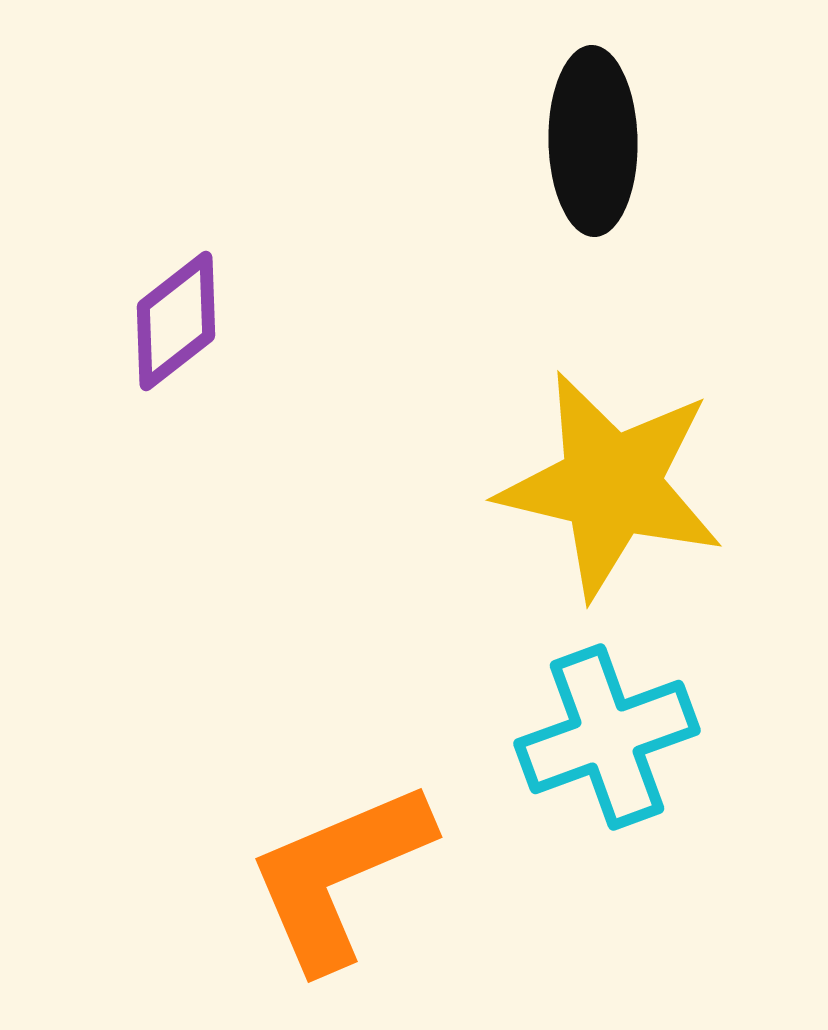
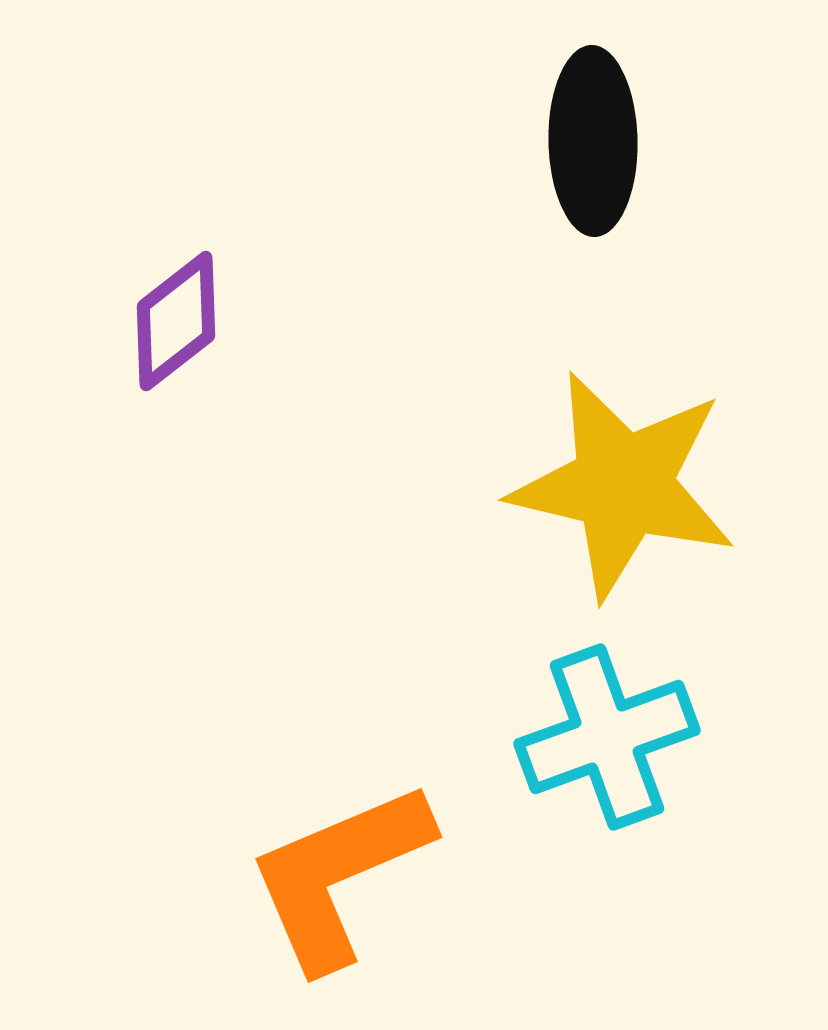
yellow star: moved 12 px right
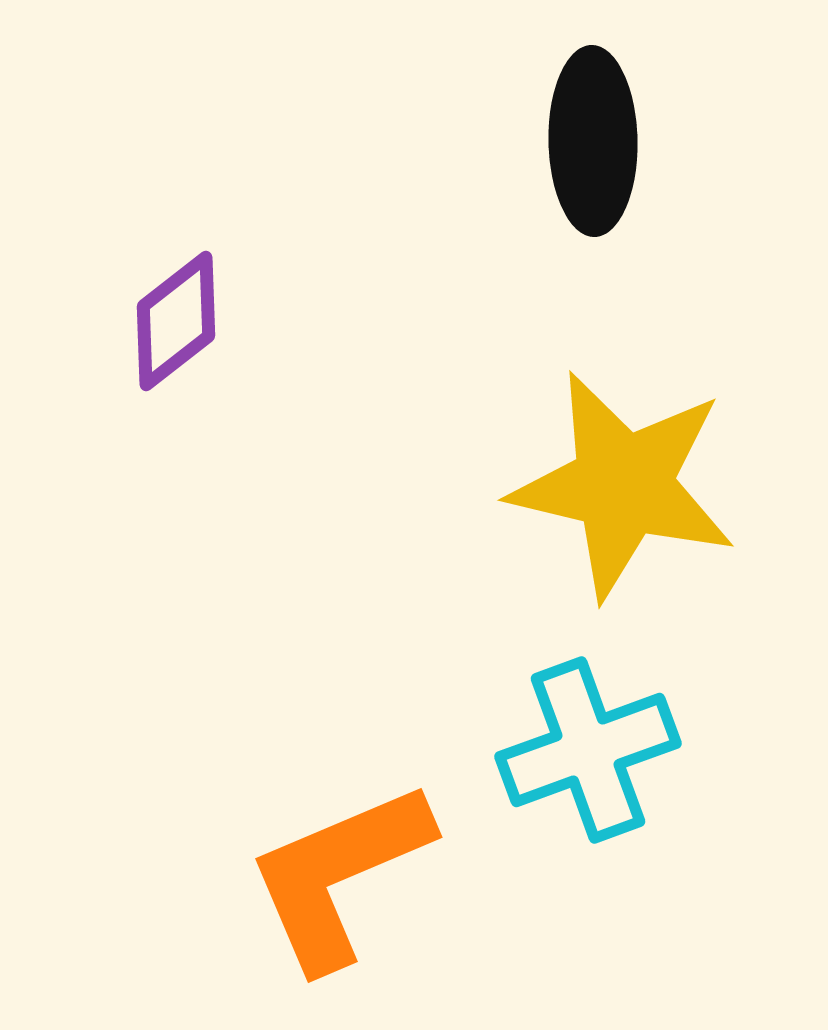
cyan cross: moved 19 px left, 13 px down
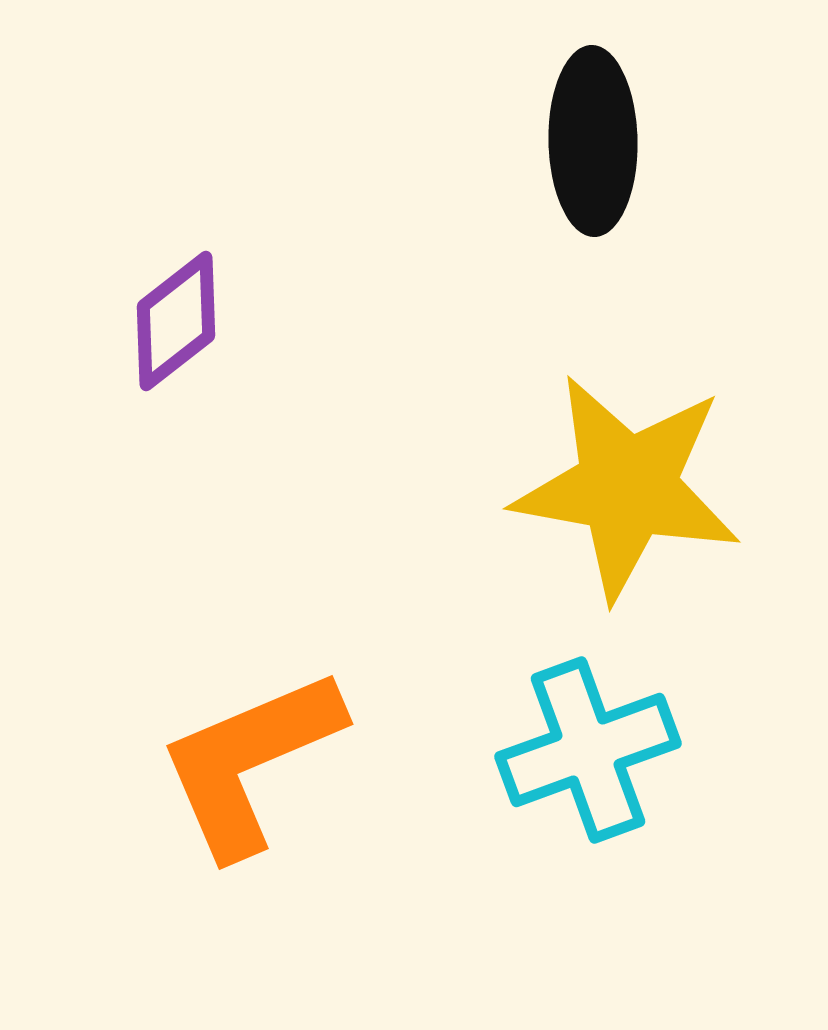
yellow star: moved 4 px right, 2 px down; rotated 3 degrees counterclockwise
orange L-shape: moved 89 px left, 113 px up
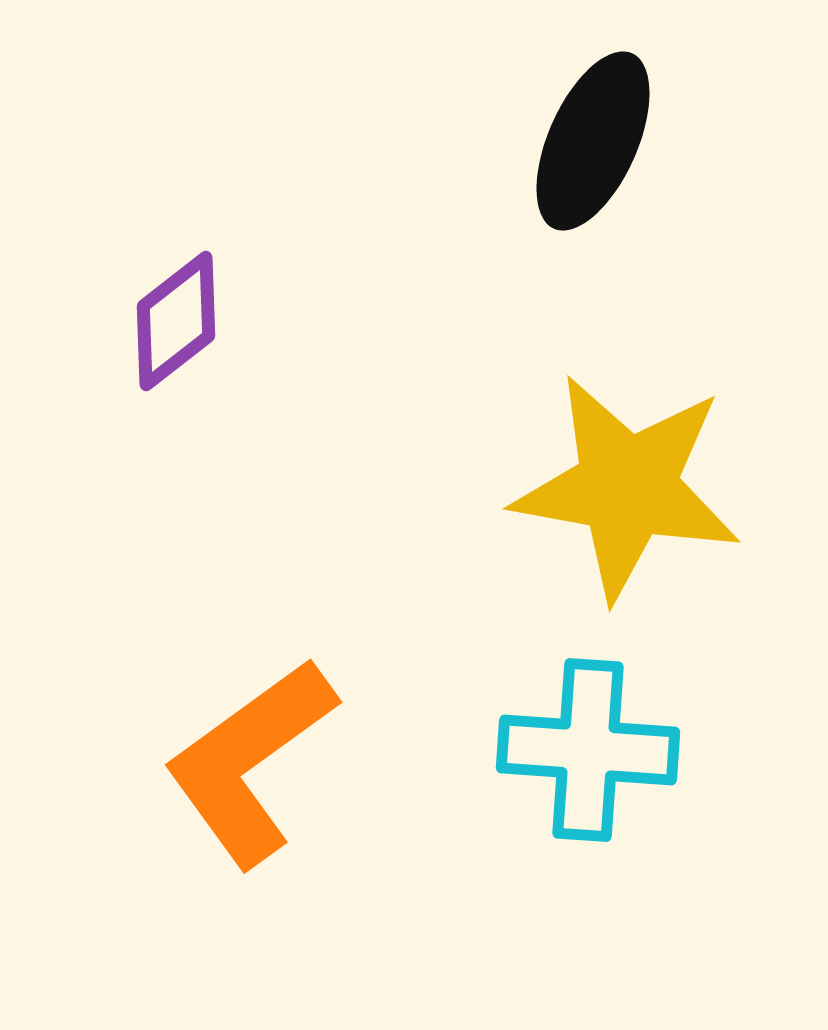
black ellipse: rotated 25 degrees clockwise
cyan cross: rotated 24 degrees clockwise
orange L-shape: rotated 13 degrees counterclockwise
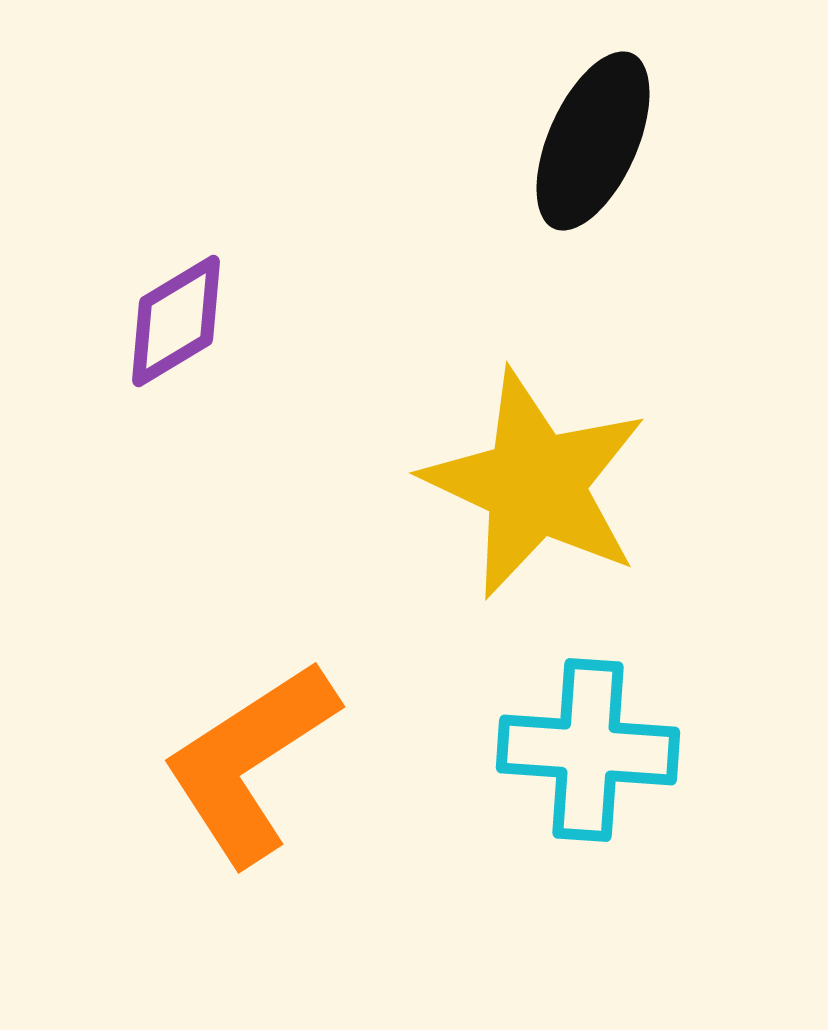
purple diamond: rotated 7 degrees clockwise
yellow star: moved 92 px left, 3 px up; rotated 15 degrees clockwise
orange L-shape: rotated 3 degrees clockwise
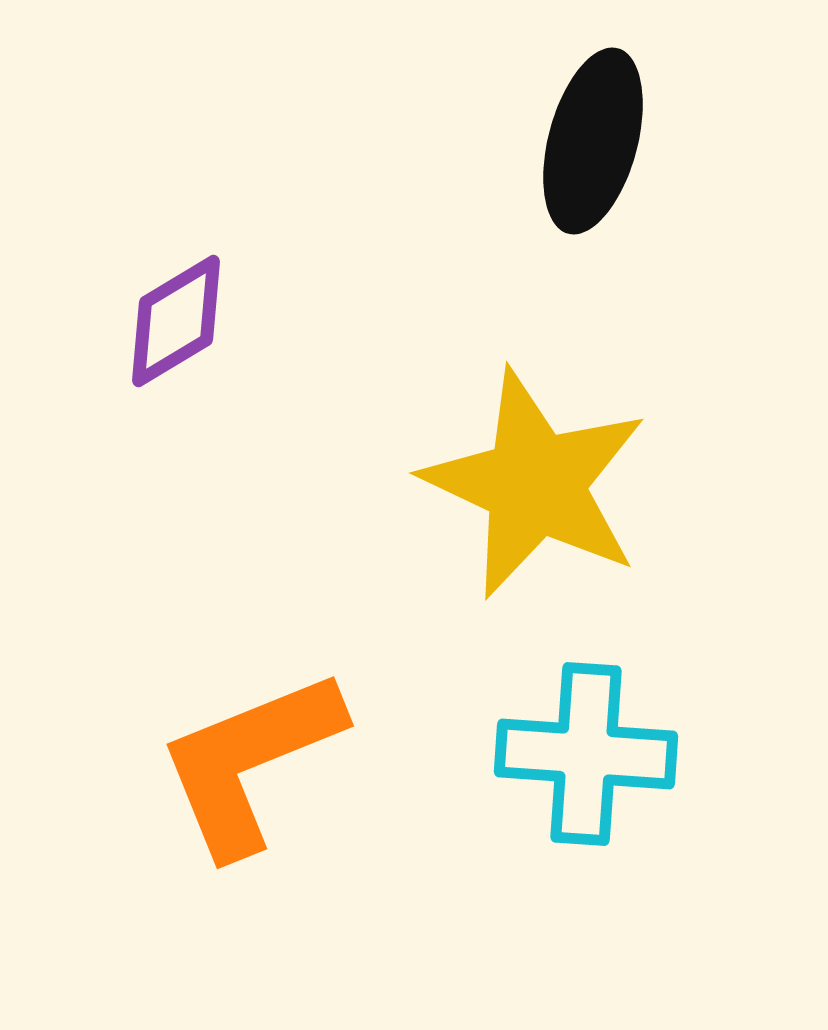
black ellipse: rotated 9 degrees counterclockwise
cyan cross: moved 2 px left, 4 px down
orange L-shape: rotated 11 degrees clockwise
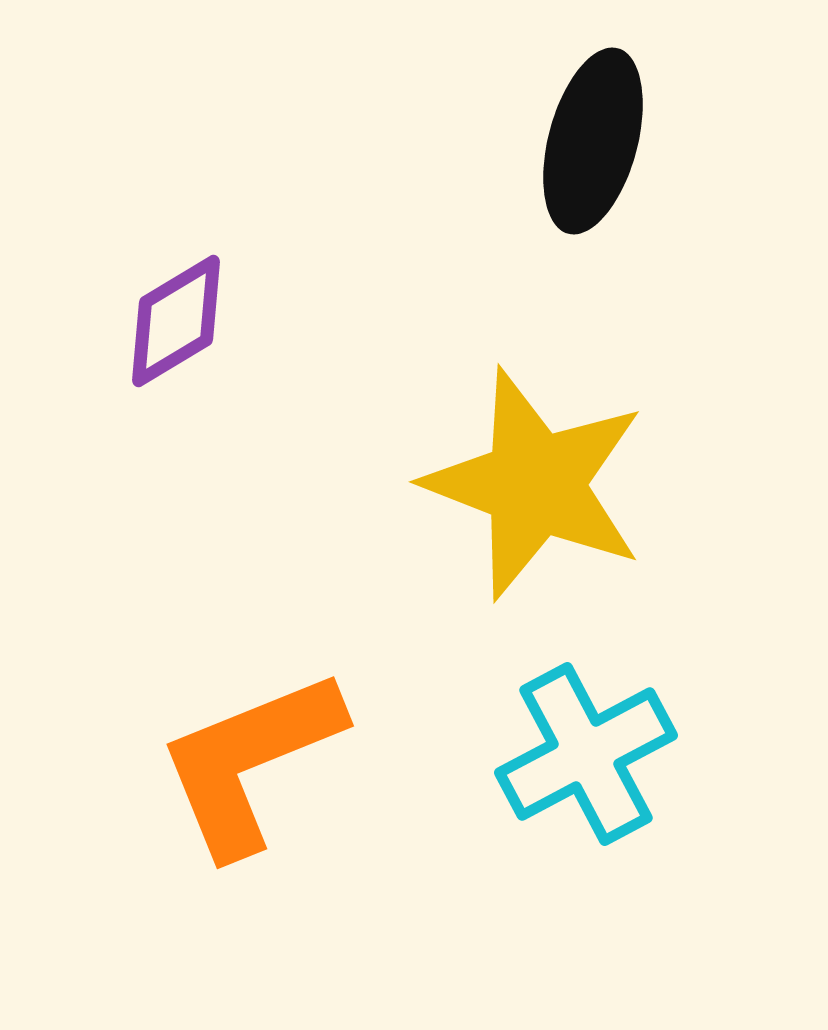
yellow star: rotated 4 degrees counterclockwise
cyan cross: rotated 32 degrees counterclockwise
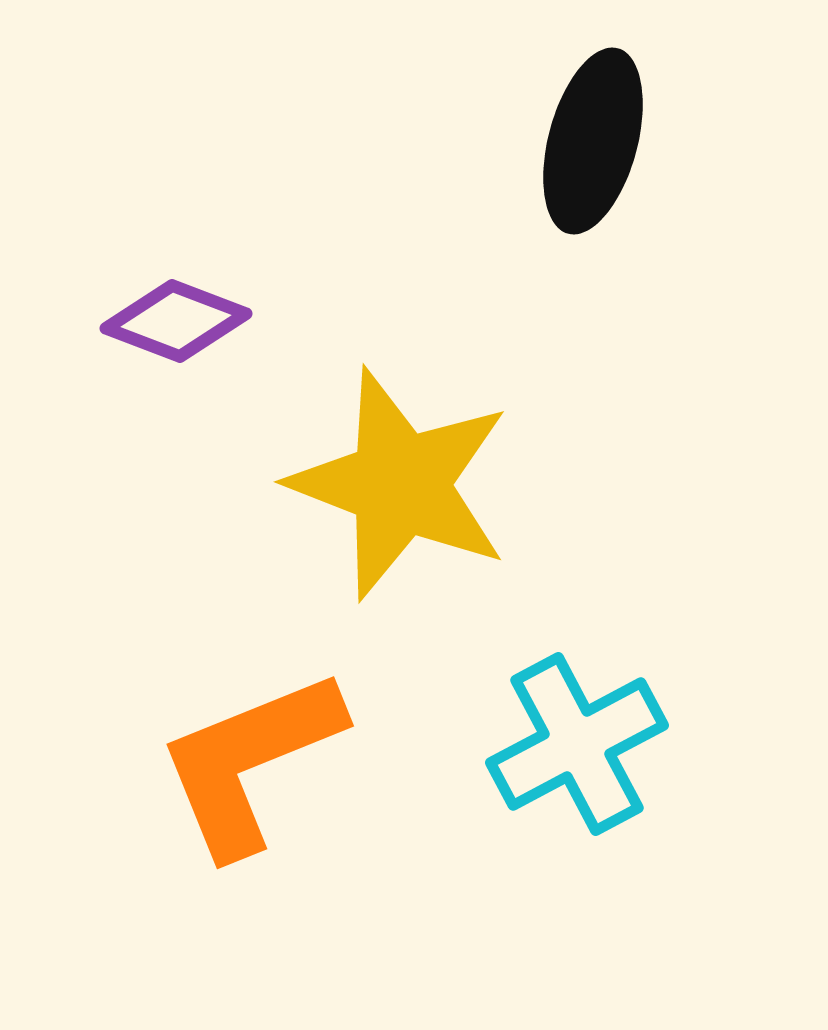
purple diamond: rotated 52 degrees clockwise
yellow star: moved 135 px left
cyan cross: moved 9 px left, 10 px up
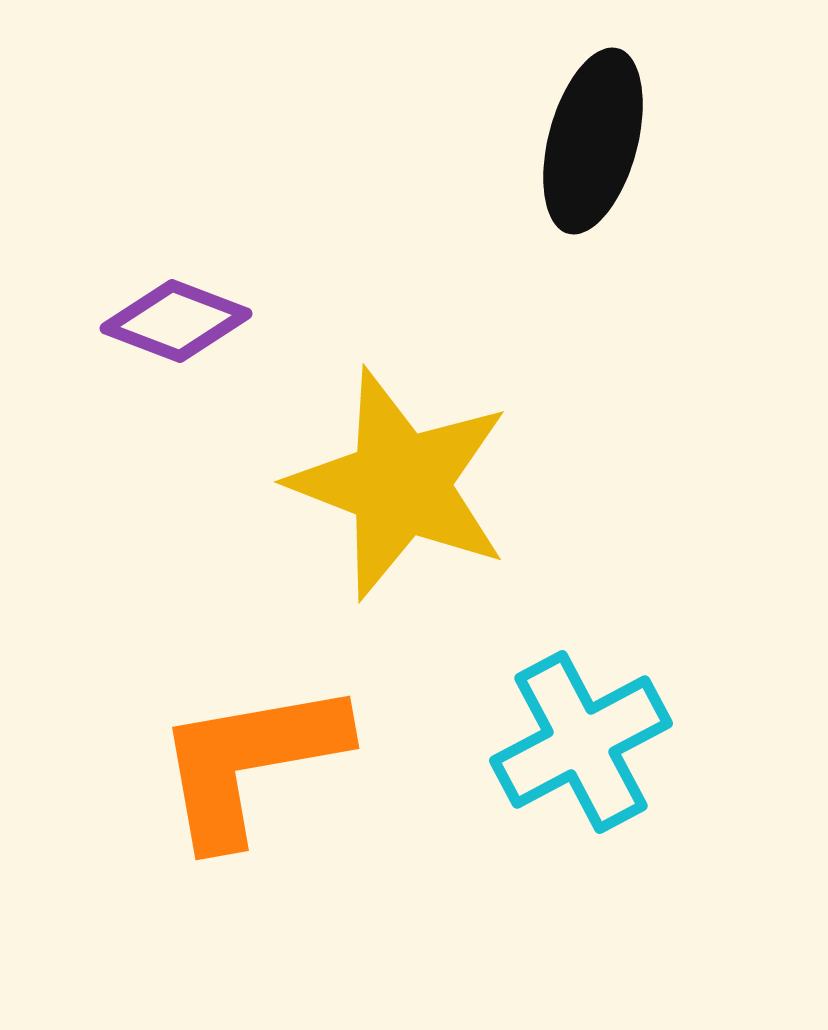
cyan cross: moved 4 px right, 2 px up
orange L-shape: rotated 12 degrees clockwise
